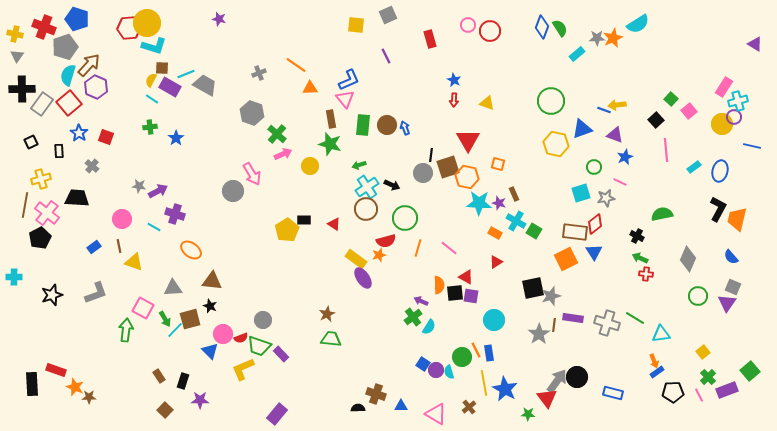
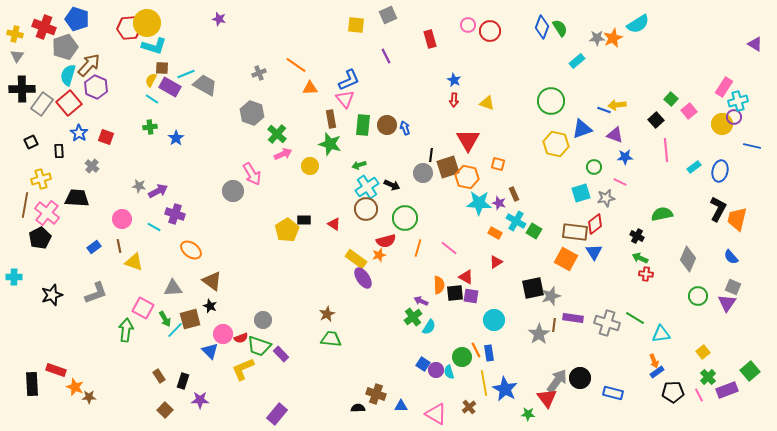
cyan rectangle at (577, 54): moved 7 px down
blue star at (625, 157): rotated 21 degrees clockwise
orange square at (566, 259): rotated 35 degrees counterclockwise
brown triangle at (212, 281): rotated 30 degrees clockwise
black circle at (577, 377): moved 3 px right, 1 px down
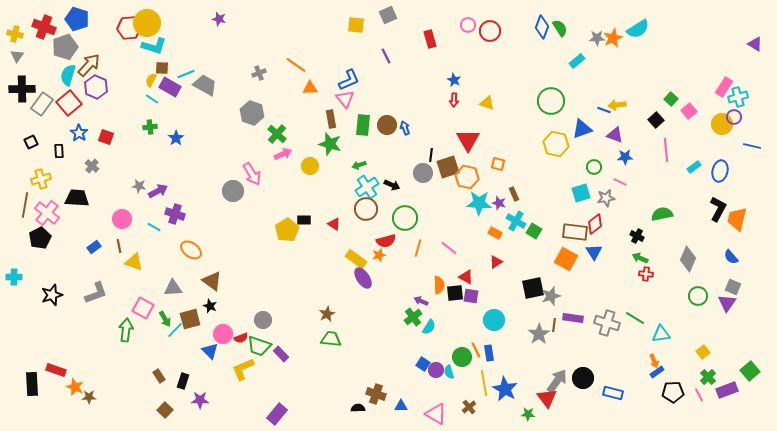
cyan semicircle at (638, 24): moved 5 px down
cyan cross at (738, 101): moved 4 px up
black circle at (580, 378): moved 3 px right
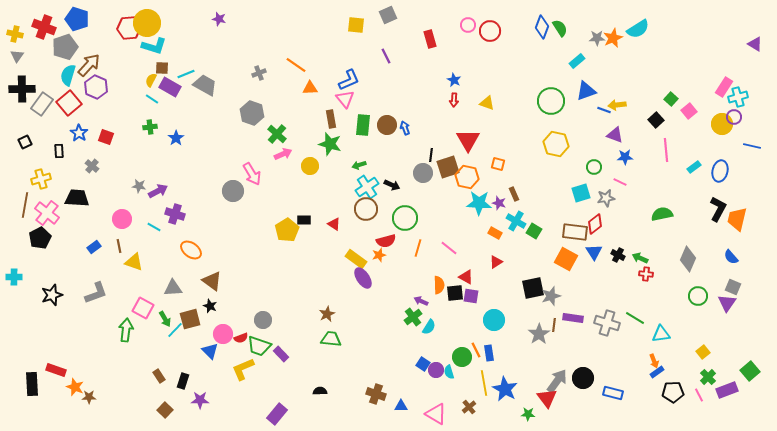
blue triangle at (582, 129): moved 4 px right, 38 px up
black square at (31, 142): moved 6 px left
black cross at (637, 236): moved 19 px left, 19 px down
black semicircle at (358, 408): moved 38 px left, 17 px up
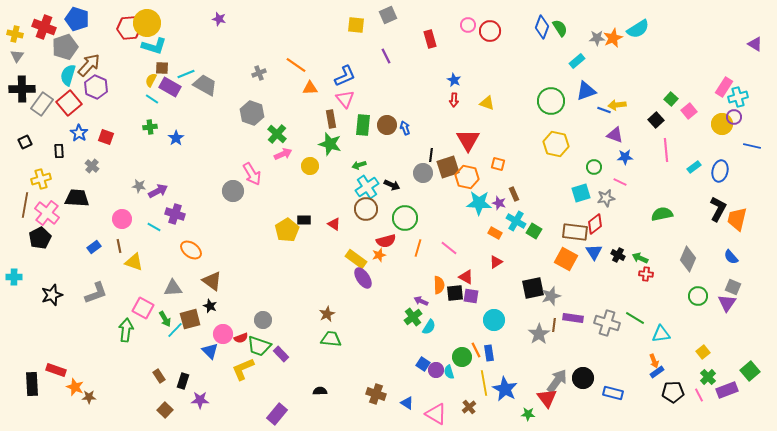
blue L-shape at (349, 80): moved 4 px left, 4 px up
blue triangle at (401, 406): moved 6 px right, 3 px up; rotated 32 degrees clockwise
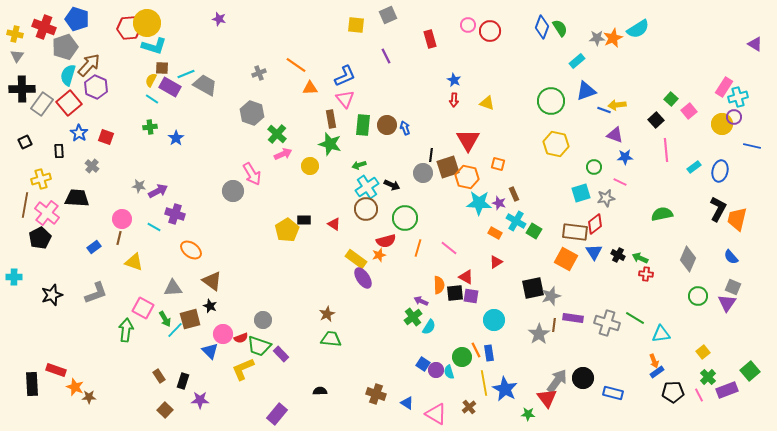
brown line at (119, 246): moved 8 px up; rotated 24 degrees clockwise
